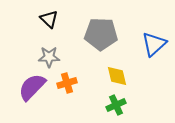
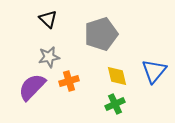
black triangle: moved 1 px left
gray pentagon: rotated 20 degrees counterclockwise
blue triangle: moved 27 px down; rotated 8 degrees counterclockwise
gray star: rotated 10 degrees counterclockwise
orange cross: moved 2 px right, 2 px up
green cross: moved 1 px left, 1 px up
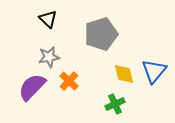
yellow diamond: moved 7 px right, 2 px up
orange cross: rotated 30 degrees counterclockwise
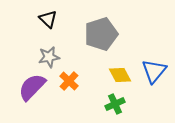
yellow diamond: moved 4 px left, 1 px down; rotated 15 degrees counterclockwise
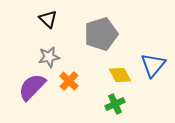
blue triangle: moved 1 px left, 6 px up
